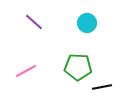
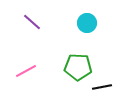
purple line: moved 2 px left
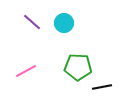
cyan circle: moved 23 px left
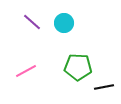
black line: moved 2 px right
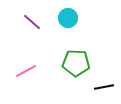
cyan circle: moved 4 px right, 5 px up
green pentagon: moved 2 px left, 4 px up
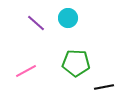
purple line: moved 4 px right, 1 px down
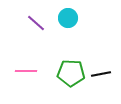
green pentagon: moved 5 px left, 10 px down
pink line: rotated 30 degrees clockwise
black line: moved 3 px left, 13 px up
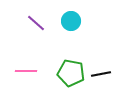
cyan circle: moved 3 px right, 3 px down
green pentagon: rotated 8 degrees clockwise
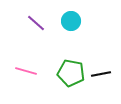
pink line: rotated 15 degrees clockwise
